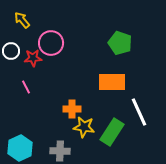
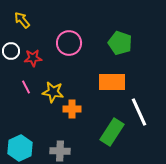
pink circle: moved 18 px right
yellow star: moved 31 px left, 35 px up
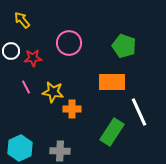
green pentagon: moved 4 px right, 3 px down
